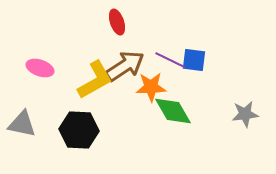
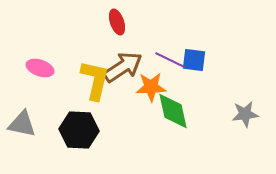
brown arrow: moved 2 px left, 1 px down
yellow L-shape: rotated 48 degrees counterclockwise
green diamond: rotated 18 degrees clockwise
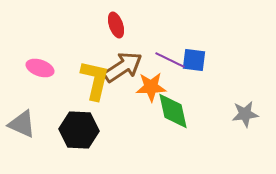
red ellipse: moved 1 px left, 3 px down
gray triangle: rotated 12 degrees clockwise
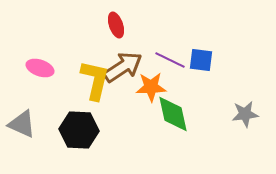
blue square: moved 7 px right
green diamond: moved 3 px down
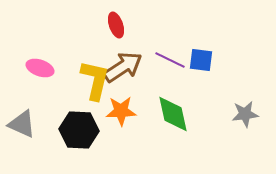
orange star: moved 30 px left, 24 px down
